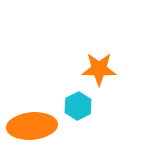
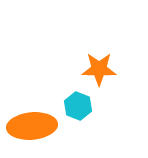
cyan hexagon: rotated 12 degrees counterclockwise
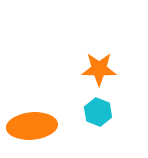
cyan hexagon: moved 20 px right, 6 px down
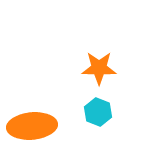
orange star: moved 1 px up
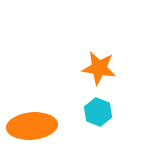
orange star: rotated 8 degrees clockwise
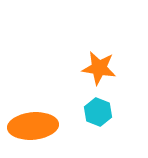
orange ellipse: moved 1 px right
